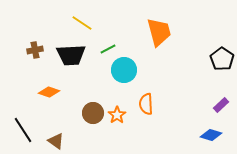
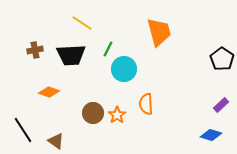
green line: rotated 35 degrees counterclockwise
cyan circle: moved 1 px up
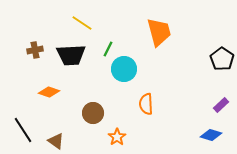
orange star: moved 22 px down
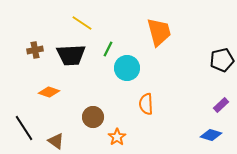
black pentagon: moved 1 px down; rotated 25 degrees clockwise
cyan circle: moved 3 px right, 1 px up
brown circle: moved 4 px down
black line: moved 1 px right, 2 px up
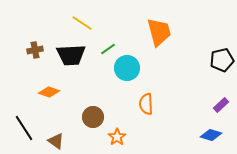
green line: rotated 28 degrees clockwise
